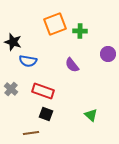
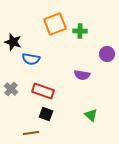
purple circle: moved 1 px left
blue semicircle: moved 3 px right, 2 px up
purple semicircle: moved 10 px right, 10 px down; rotated 42 degrees counterclockwise
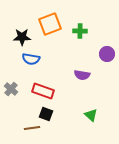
orange square: moved 5 px left
black star: moved 9 px right, 5 px up; rotated 18 degrees counterclockwise
brown line: moved 1 px right, 5 px up
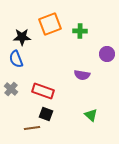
blue semicircle: moved 15 px left; rotated 60 degrees clockwise
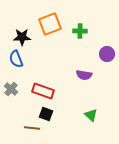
purple semicircle: moved 2 px right
brown line: rotated 14 degrees clockwise
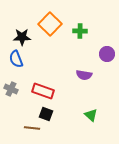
orange square: rotated 25 degrees counterclockwise
gray cross: rotated 16 degrees counterclockwise
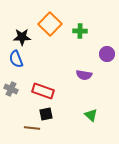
black square: rotated 32 degrees counterclockwise
